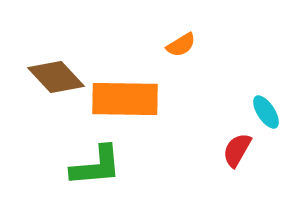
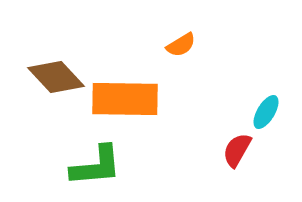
cyan ellipse: rotated 64 degrees clockwise
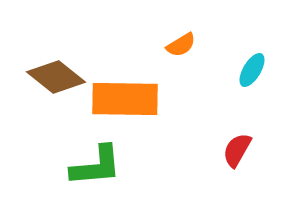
brown diamond: rotated 8 degrees counterclockwise
cyan ellipse: moved 14 px left, 42 px up
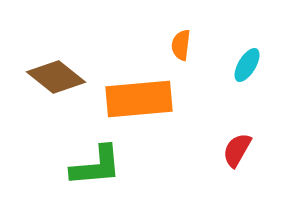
orange semicircle: rotated 128 degrees clockwise
cyan ellipse: moved 5 px left, 5 px up
orange rectangle: moved 14 px right; rotated 6 degrees counterclockwise
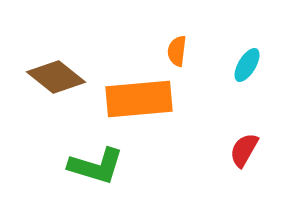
orange semicircle: moved 4 px left, 6 px down
red semicircle: moved 7 px right
green L-shape: rotated 22 degrees clockwise
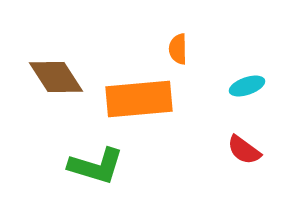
orange semicircle: moved 1 px right, 2 px up; rotated 8 degrees counterclockwise
cyan ellipse: moved 21 px down; rotated 40 degrees clockwise
brown diamond: rotated 18 degrees clockwise
red semicircle: rotated 84 degrees counterclockwise
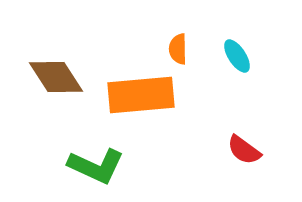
cyan ellipse: moved 10 px left, 30 px up; rotated 76 degrees clockwise
orange rectangle: moved 2 px right, 4 px up
green L-shape: rotated 8 degrees clockwise
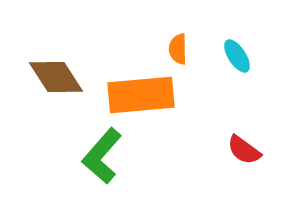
green L-shape: moved 6 px right, 10 px up; rotated 106 degrees clockwise
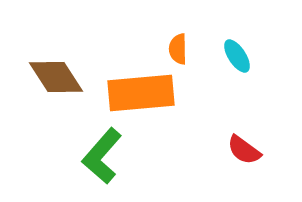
orange rectangle: moved 2 px up
